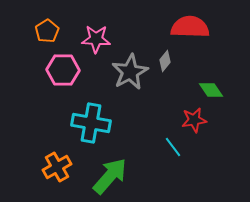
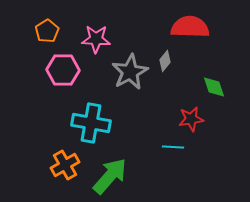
green diamond: moved 3 px right, 3 px up; rotated 15 degrees clockwise
red star: moved 3 px left, 1 px up
cyan line: rotated 50 degrees counterclockwise
orange cross: moved 8 px right, 2 px up
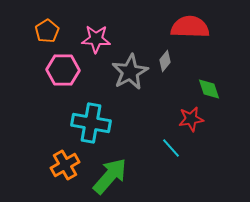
green diamond: moved 5 px left, 2 px down
cyan line: moved 2 px left, 1 px down; rotated 45 degrees clockwise
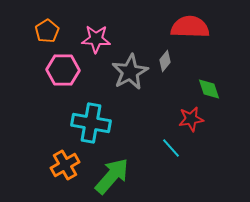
green arrow: moved 2 px right
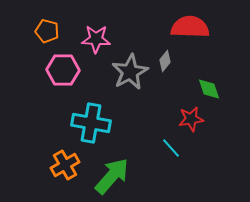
orange pentagon: rotated 25 degrees counterclockwise
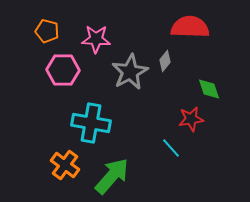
orange cross: rotated 24 degrees counterclockwise
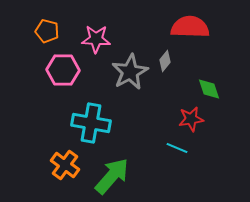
cyan line: moved 6 px right; rotated 25 degrees counterclockwise
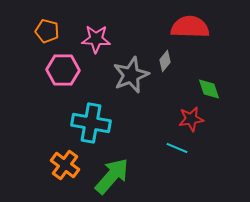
gray star: moved 1 px right, 3 px down; rotated 6 degrees clockwise
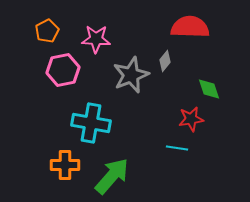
orange pentagon: rotated 30 degrees clockwise
pink hexagon: rotated 12 degrees counterclockwise
cyan line: rotated 15 degrees counterclockwise
orange cross: rotated 36 degrees counterclockwise
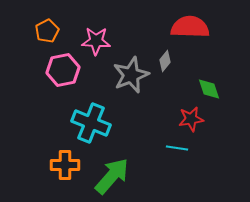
pink star: moved 2 px down
cyan cross: rotated 12 degrees clockwise
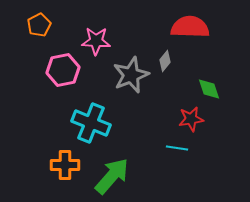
orange pentagon: moved 8 px left, 6 px up
